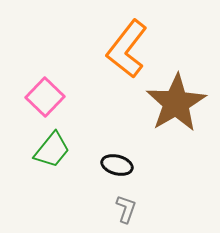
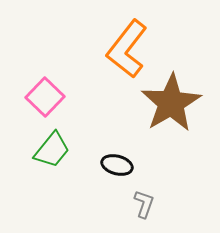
brown star: moved 5 px left
gray L-shape: moved 18 px right, 5 px up
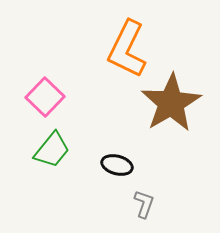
orange L-shape: rotated 12 degrees counterclockwise
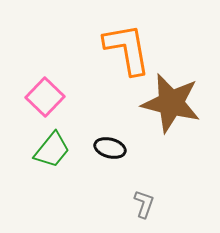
orange L-shape: rotated 144 degrees clockwise
brown star: rotated 28 degrees counterclockwise
black ellipse: moved 7 px left, 17 px up
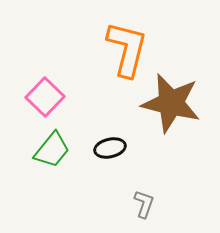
orange L-shape: rotated 24 degrees clockwise
black ellipse: rotated 28 degrees counterclockwise
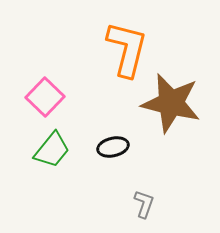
black ellipse: moved 3 px right, 1 px up
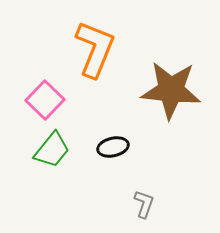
orange L-shape: moved 32 px left; rotated 8 degrees clockwise
pink square: moved 3 px down
brown star: moved 13 px up; rotated 8 degrees counterclockwise
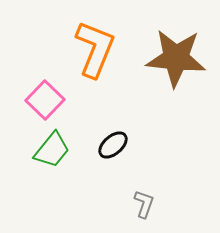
brown star: moved 5 px right, 32 px up
black ellipse: moved 2 px up; rotated 28 degrees counterclockwise
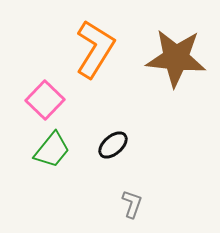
orange L-shape: rotated 10 degrees clockwise
gray L-shape: moved 12 px left
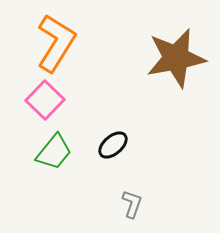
orange L-shape: moved 39 px left, 6 px up
brown star: rotated 16 degrees counterclockwise
green trapezoid: moved 2 px right, 2 px down
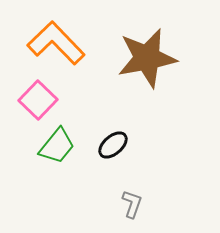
orange L-shape: rotated 76 degrees counterclockwise
brown star: moved 29 px left
pink square: moved 7 px left
green trapezoid: moved 3 px right, 6 px up
